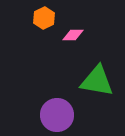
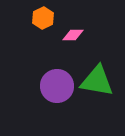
orange hexagon: moved 1 px left
purple circle: moved 29 px up
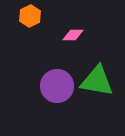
orange hexagon: moved 13 px left, 2 px up
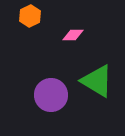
green triangle: rotated 21 degrees clockwise
purple circle: moved 6 px left, 9 px down
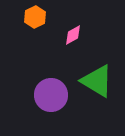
orange hexagon: moved 5 px right, 1 px down
pink diamond: rotated 30 degrees counterclockwise
